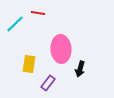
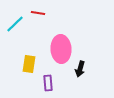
purple rectangle: rotated 42 degrees counterclockwise
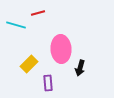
red line: rotated 24 degrees counterclockwise
cyan line: moved 1 px right, 1 px down; rotated 60 degrees clockwise
yellow rectangle: rotated 36 degrees clockwise
black arrow: moved 1 px up
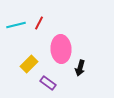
red line: moved 1 px right, 10 px down; rotated 48 degrees counterclockwise
cyan line: rotated 30 degrees counterclockwise
purple rectangle: rotated 49 degrees counterclockwise
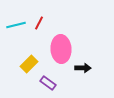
black arrow: moved 3 px right; rotated 105 degrees counterclockwise
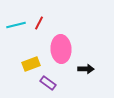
yellow rectangle: moved 2 px right; rotated 24 degrees clockwise
black arrow: moved 3 px right, 1 px down
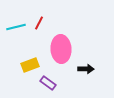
cyan line: moved 2 px down
yellow rectangle: moved 1 px left, 1 px down
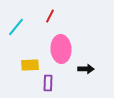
red line: moved 11 px right, 7 px up
cyan line: rotated 36 degrees counterclockwise
yellow rectangle: rotated 18 degrees clockwise
purple rectangle: rotated 56 degrees clockwise
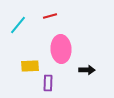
red line: rotated 48 degrees clockwise
cyan line: moved 2 px right, 2 px up
yellow rectangle: moved 1 px down
black arrow: moved 1 px right, 1 px down
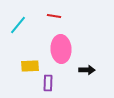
red line: moved 4 px right; rotated 24 degrees clockwise
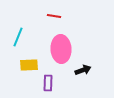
cyan line: moved 12 px down; rotated 18 degrees counterclockwise
yellow rectangle: moved 1 px left, 1 px up
black arrow: moved 4 px left; rotated 21 degrees counterclockwise
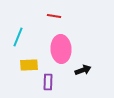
purple rectangle: moved 1 px up
